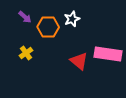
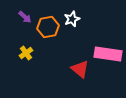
orange hexagon: rotated 10 degrees counterclockwise
red triangle: moved 1 px right, 8 px down
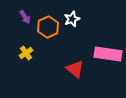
purple arrow: rotated 16 degrees clockwise
orange hexagon: rotated 15 degrees counterclockwise
red triangle: moved 5 px left
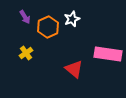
red triangle: moved 1 px left
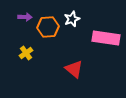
purple arrow: rotated 56 degrees counterclockwise
orange hexagon: rotated 20 degrees clockwise
pink rectangle: moved 2 px left, 16 px up
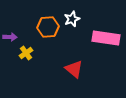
purple arrow: moved 15 px left, 20 px down
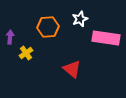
white star: moved 8 px right
purple arrow: rotated 88 degrees counterclockwise
red triangle: moved 2 px left
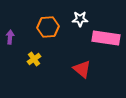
white star: rotated 21 degrees clockwise
yellow cross: moved 8 px right, 6 px down
red triangle: moved 10 px right
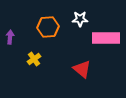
pink rectangle: rotated 8 degrees counterclockwise
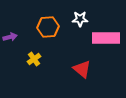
purple arrow: rotated 72 degrees clockwise
